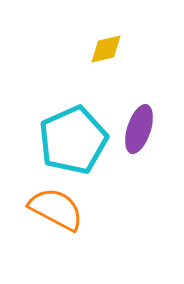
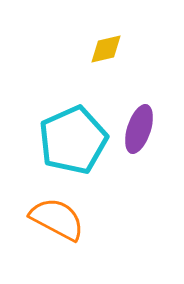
orange semicircle: moved 1 px right, 10 px down
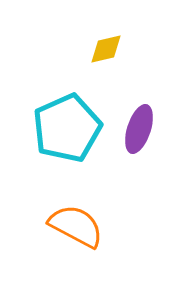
cyan pentagon: moved 6 px left, 12 px up
orange semicircle: moved 19 px right, 7 px down
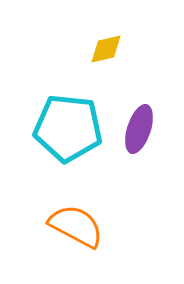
cyan pentagon: moved 1 px right; rotated 30 degrees clockwise
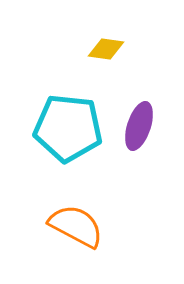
yellow diamond: rotated 21 degrees clockwise
purple ellipse: moved 3 px up
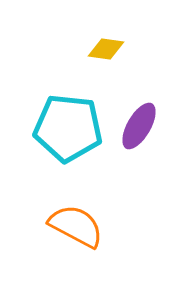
purple ellipse: rotated 12 degrees clockwise
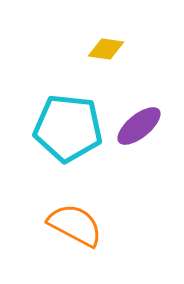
purple ellipse: rotated 21 degrees clockwise
orange semicircle: moved 1 px left, 1 px up
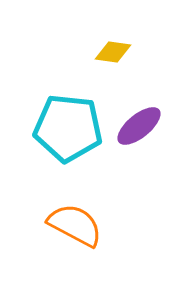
yellow diamond: moved 7 px right, 3 px down
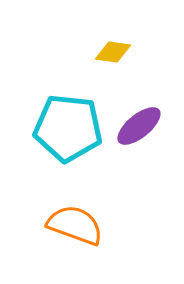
orange semicircle: rotated 8 degrees counterclockwise
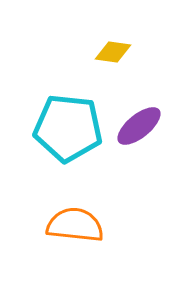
orange semicircle: rotated 14 degrees counterclockwise
